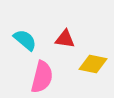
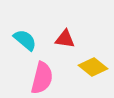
yellow diamond: moved 3 px down; rotated 28 degrees clockwise
pink semicircle: moved 1 px down
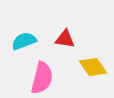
cyan semicircle: moved 1 px left, 1 px down; rotated 60 degrees counterclockwise
yellow diamond: rotated 16 degrees clockwise
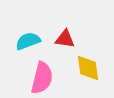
cyan semicircle: moved 4 px right
yellow diamond: moved 5 px left, 1 px down; rotated 28 degrees clockwise
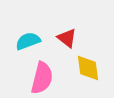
red triangle: moved 2 px right, 1 px up; rotated 30 degrees clockwise
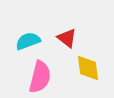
pink semicircle: moved 2 px left, 1 px up
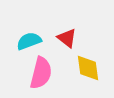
cyan semicircle: moved 1 px right
pink semicircle: moved 1 px right, 4 px up
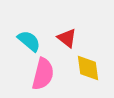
cyan semicircle: rotated 60 degrees clockwise
pink semicircle: moved 2 px right, 1 px down
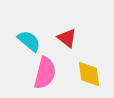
yellow diamond: moved 1 px right, 6 px down
pink semicircle: moved 2 px right, 1 px up
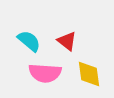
red triangle: moved 3 px down
pink semicircle: rotated 80 degrees clockwise
